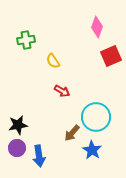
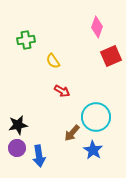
blue star: moved 1 px right
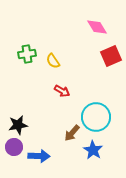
pink diamond: rotated 50 degrees counterclockwise
green cross: moved 1 px right, 14 px down
purple circle: moved 3 px left, 1 px up
blue arrow: rotated 80 degrees counterclockwise
